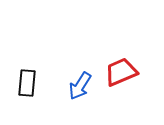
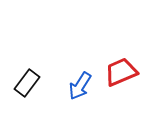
black rectangle: rotated 32 degrees clockwise
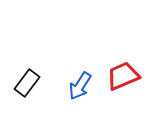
red trapezoid: moved 2 px right, 4 px down
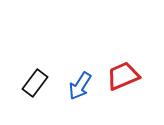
black rectangle: moved 8 px right
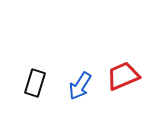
black rectangle: rotated 20 degrees counterclockwise
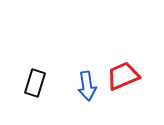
blue arrow: moved 7 px right; rotated 40 degrees counterclockwise
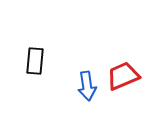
black rectangle: moved 22 px up; rotated 12 degrees counterclockwise
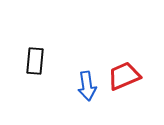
red trapezoid: moved 1 px right
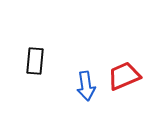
blue arrow: moved 1 px left
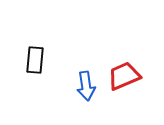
black rectangle: moved 1 px up
